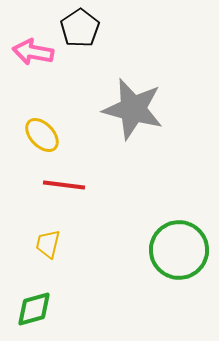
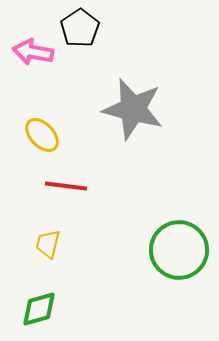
red line: moved 2 px right, 1 px down
green diamond: moved 5 px right
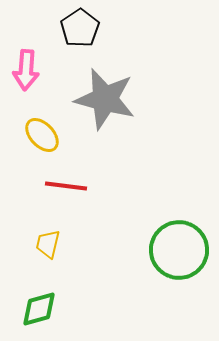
pink arrow: moved 7 px left, 18 px down; rotated 96 degrees counterclockwise
gray star: moved 28 px left, 10 px up
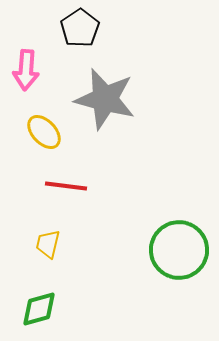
yellow ellipse: moved 2 px right, 3 px up
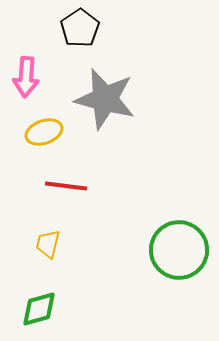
pink arrow: moved 7 px down
yellow ellipse: rotated 66 degrees counterclockwise
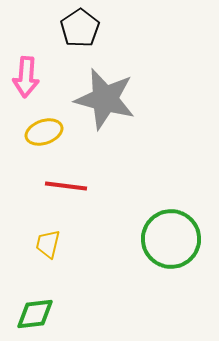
green circle: moved 8 px left, 11 px up
green diamond: moved 4 px left, 5 px down; rotated 9 degrees clockwise
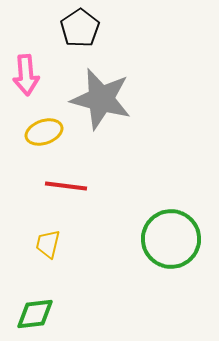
pink arrow: moved 2 px up; rotated 9 degrees counterclockwise
gray star: moved 4 px left
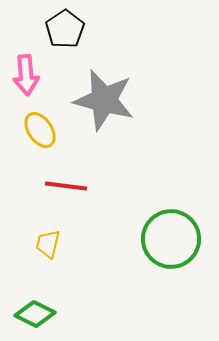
black pentagon: moved 15 px left, 1 px down
gray star: moved 3 px right, 1 px down
yellow ellipse: moved 4 px left, 2 px up; rotated 75 degrees clockwise
green diamond: rotated 33 degrees clockwise
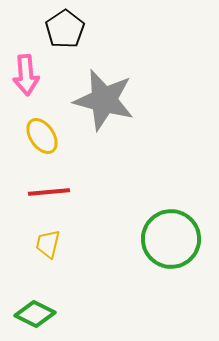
yellow ellipse: moved 2 px right, 6 px down
red line: moved 17 px left, 6 px down; rotated 12 degrees counterclockwise
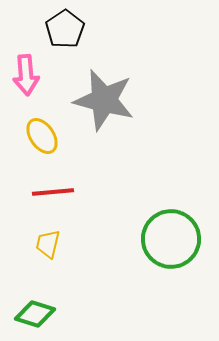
red line: moved 4 px right
green diamond: rotated 9 degrees counterclockwise
